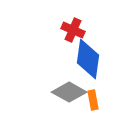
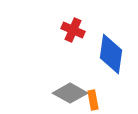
blue diamond: moved 23 px right, 5 px up
gray diamond: moved 1 px right, 1 px down
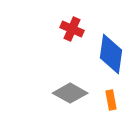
red cross: moved 1 px left, 1 px up
orange rectangle: moved 18 px right
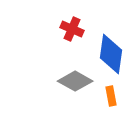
gray diamond: moved 5 px right, 12 px up
orange rectangle: moved 4 px up
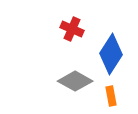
blue diamond: rotated 24 degrees clockwise
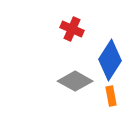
blue diamond: moved 1 px left, 6 px down
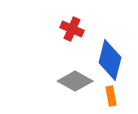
blue diamond: rotated 18 degrees counterclockwise
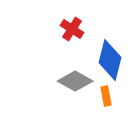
red cross: rotated 10 degrees clockwise
orange rectangle: moved 5 px left
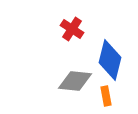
gray diamond: rotated 24 degrees counterclockwise
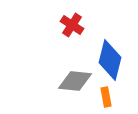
red cross: moved 4 px up
orange rectangle: moved 1 px down
